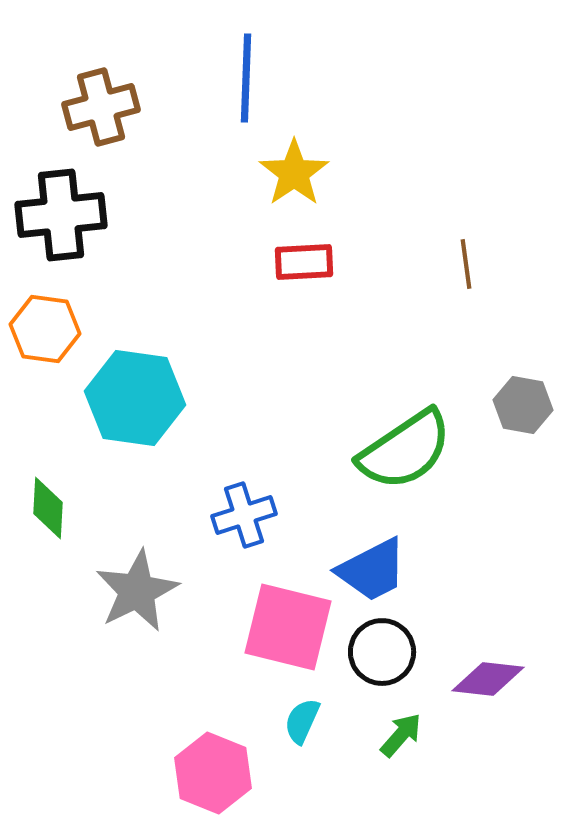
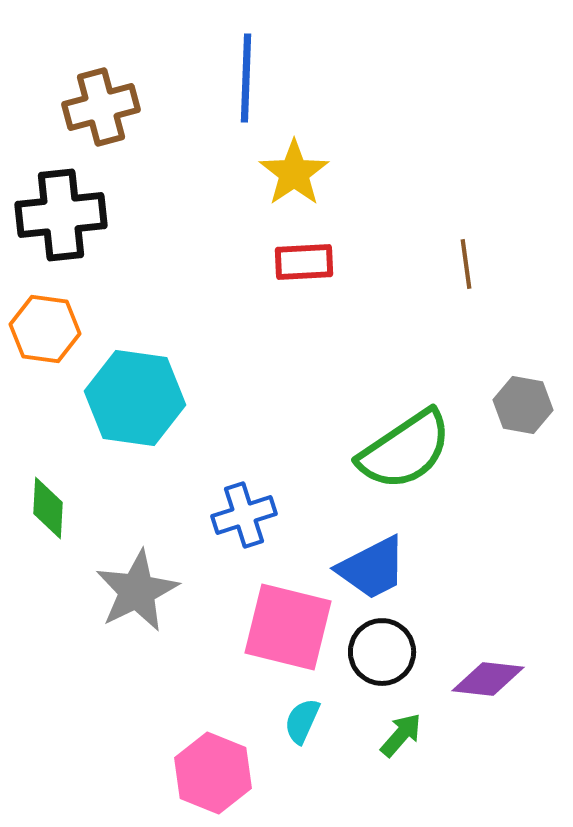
blue trapezoid: moved 2 px up
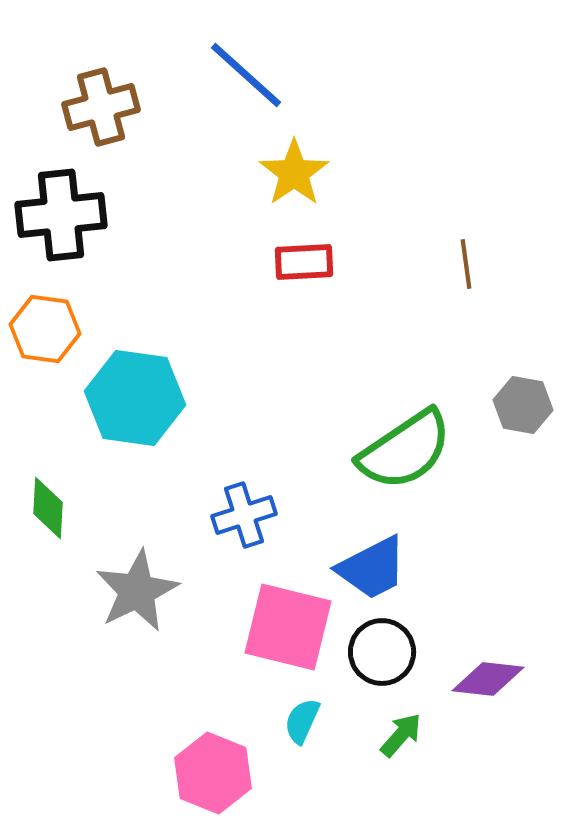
blue line: moved 3 px up; rotated 50 degrees counterclockwise
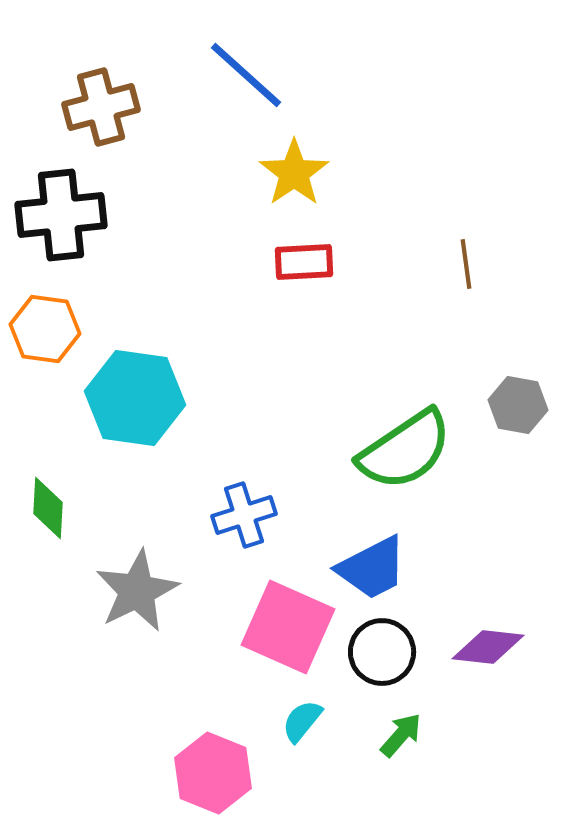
gray hexagon: moved 5 px left
pink square: rotated 10 degrees clockwise
purple diamond: moved 32 px up
cyan semicircle: rotated 15 degrees clockwise
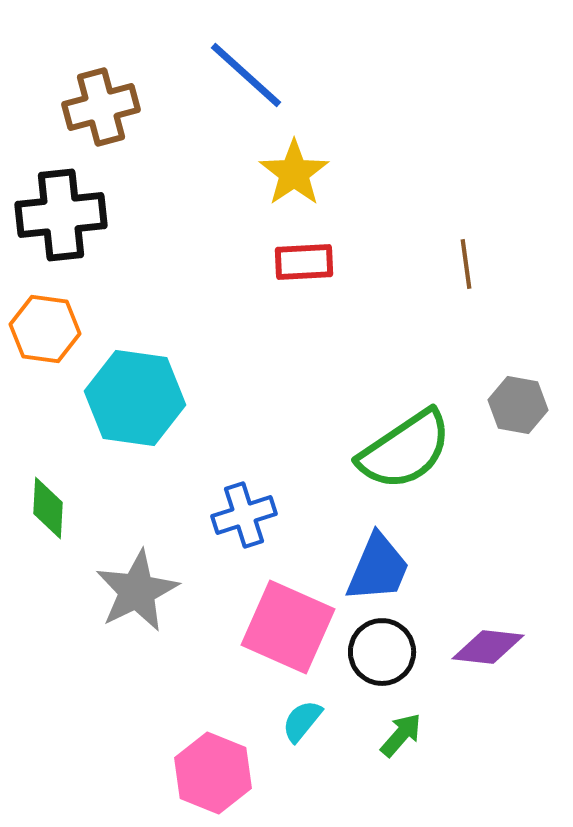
blue trapezoid: moved 6 px right; rotated 40 degrees counterclockwise
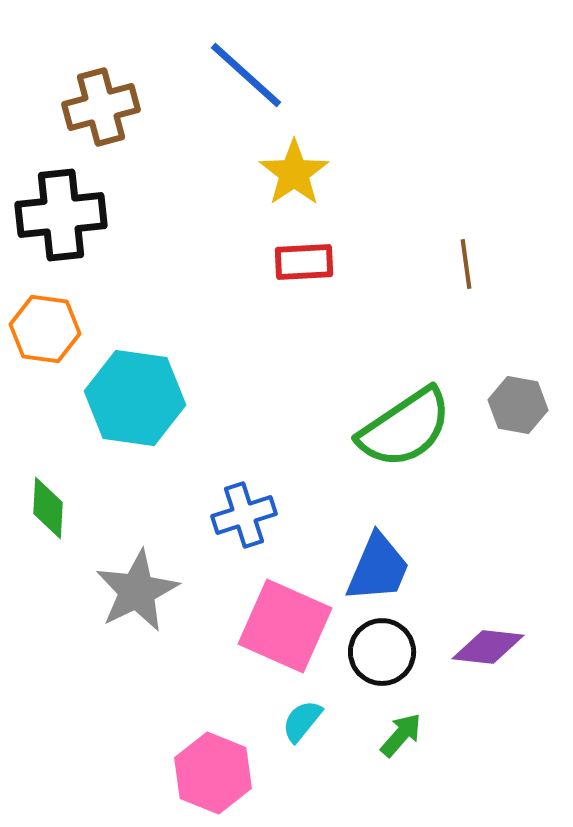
green semicircle: moved 22 px up
pink square: moved 3 px left, 1 px up
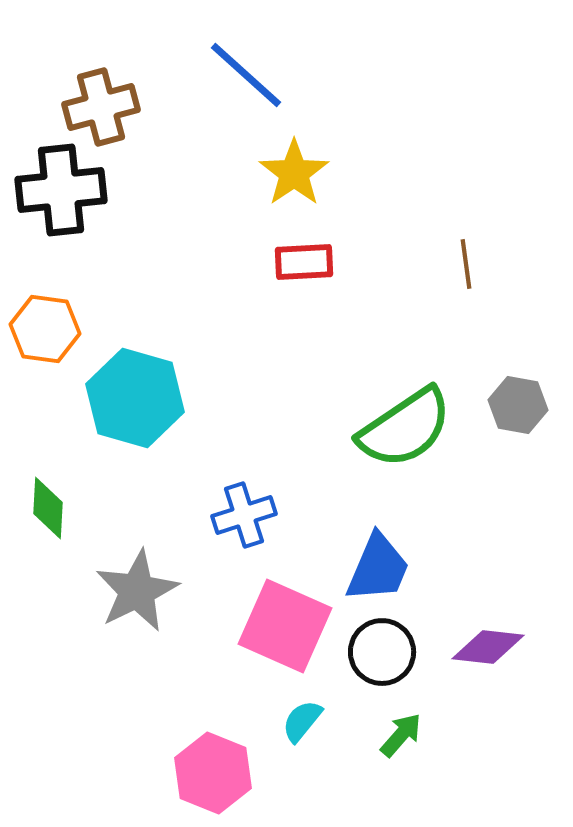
black cross: moved 25 px up
cyan hexagon: rotated 8 degrees clockwise
